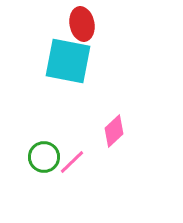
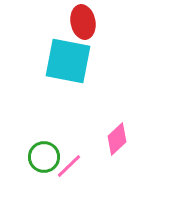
red ellipse: moved 1 px right, 2 px up
pink diamond: moved 3 px right, 8 px down
pink line: moved 3 px left, 4 px down
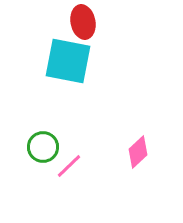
pink diamond: moved 21 px right, 13 px down
green circle: moved 1 px left, 10 px up
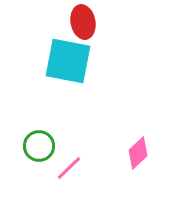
green circle: moved 4 px left, 1 px up
pink diamond: moved 1 px down
pink line: moved 2 px down
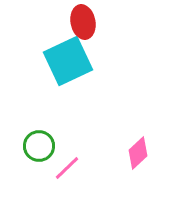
cyan square: rotated 36 degrees counterclockwise
pink line: moved 2 px left
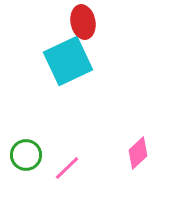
green circle: moved 13 px left, 9 px down
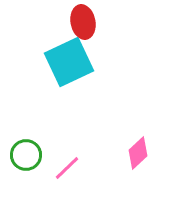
cyan square: moved 1 px right, 1 px down
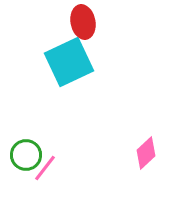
pink diamond: moved 8 px right
pink line: moved 22 px left; rotated 8 degrees counterclockwise
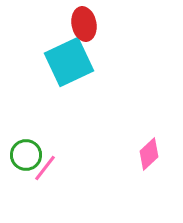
red ellipse: moved 1 px right, 2 px down
pink diamond: moved 3 px right, 1 px down
